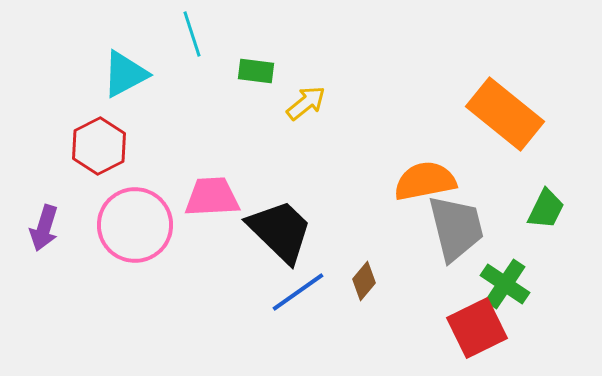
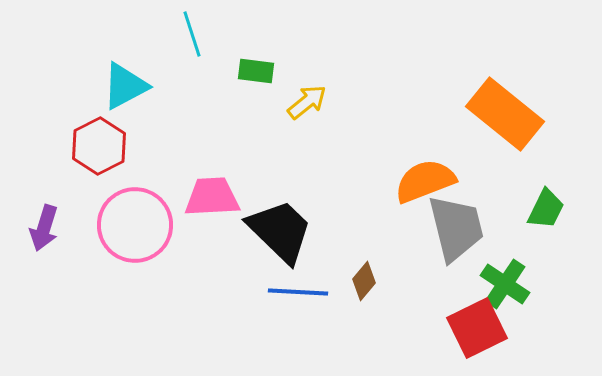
cyan triangle: moved 12 px down
yellow arrow: moved 1 px right, 1 px up
orange semicircle: rotated 10 degrees counterclockwise
blue line: rotated 38 degrees clockwise
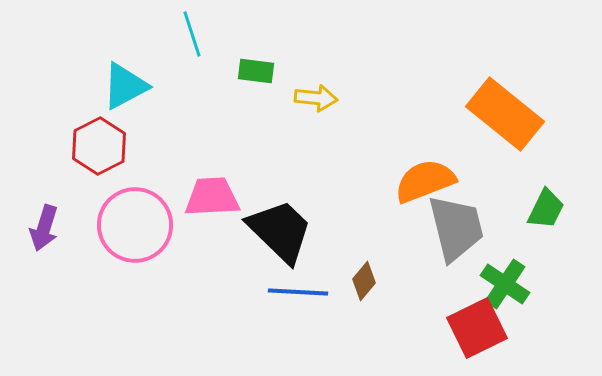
yellow arrow: moved 9 px right, 4 px up; rotated 45 degrees clockwise
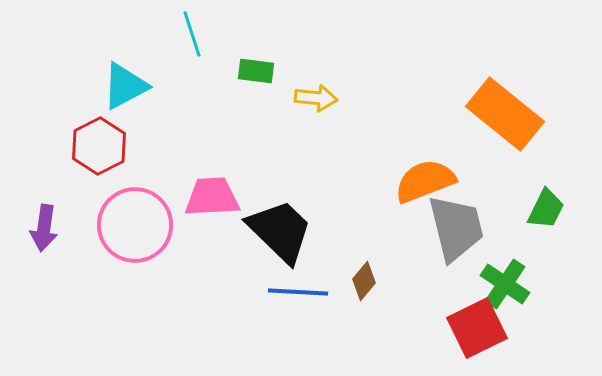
purple arrow: rotated 9 degrees counterclockwise
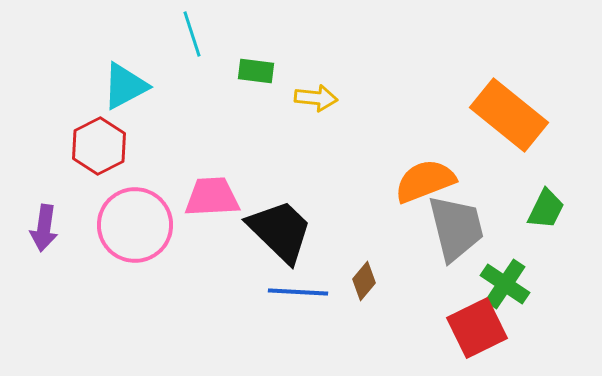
orange rectangle: moved 4 px right, 1 px down
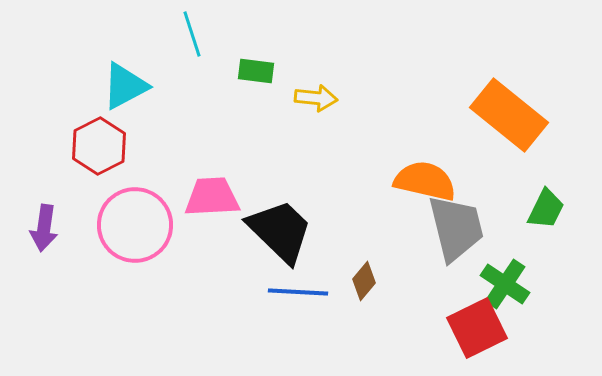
orange semicircle: rotated 34 degrees clockwise
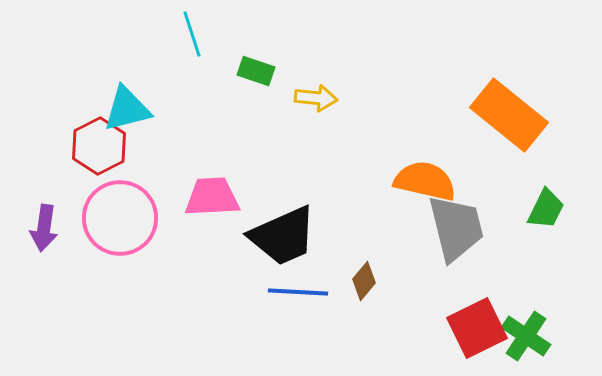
green rectangle: rotated 12 degrees clockwise
cyan triangle: moved 2 px right, 23 px down; rotated 14 degrees clockwise
pink circle: moved 15 px left, 7 px up
black trapezoid: moved 3 px right, 5 px down; rotated 112 degrees clockwise
green cross: moved 21 px right, 52 px down
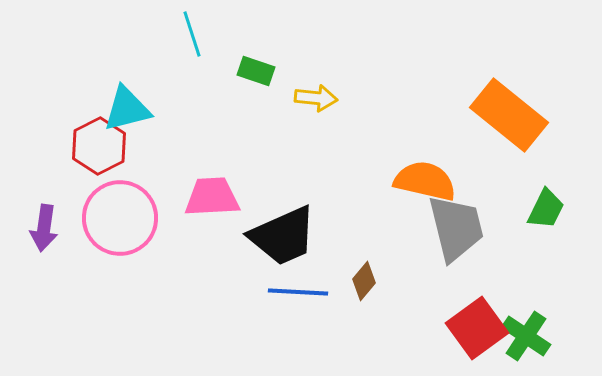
red square: rotated 10 degrees counterclockwise
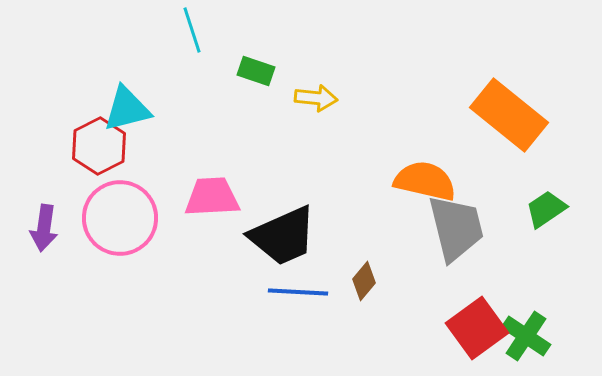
cyan line: moved 4 px up
green trapezoid: rotated 150 degrees counterclockwise
